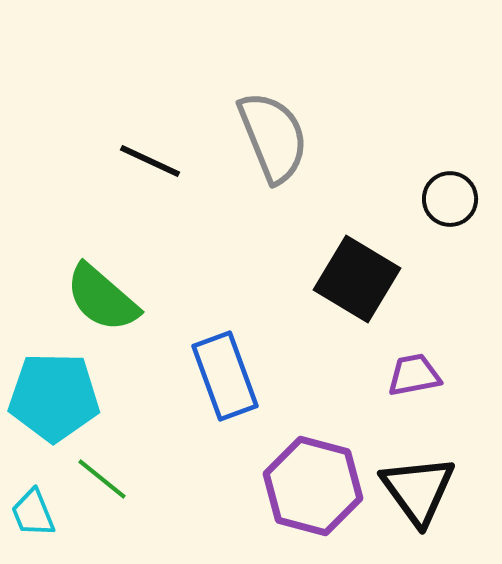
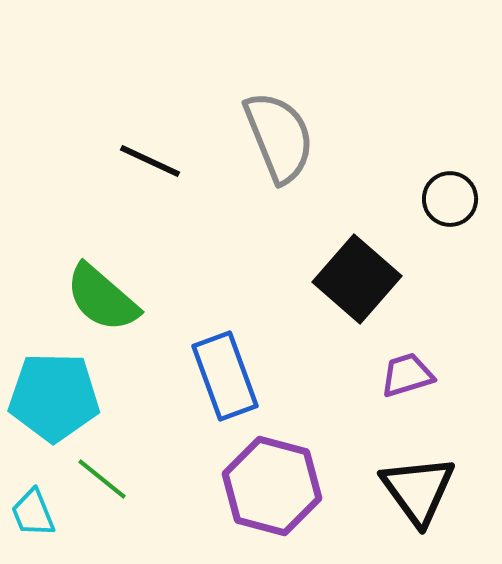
gray semicircle: moved 6 px right
black square: rotated 10 degrees clockwise
purple trapezoid: moved 7 px left; rotated 6 degrees counterclockwise
purple hexagon: moved 41 px left
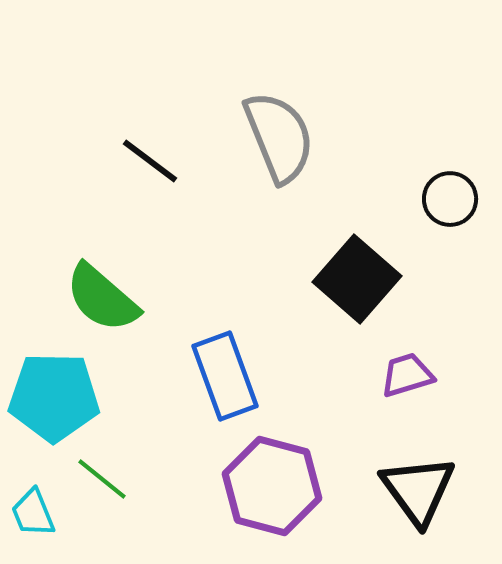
black line: rotated 12 degrees clockwise
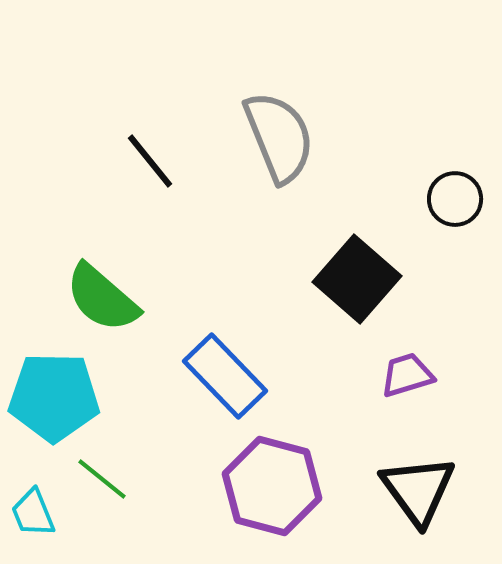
black line: rotated 14 degrees clockwise
black circle: moved 5 px right
blue rectangle: rotated 24 degrees counterclockwise
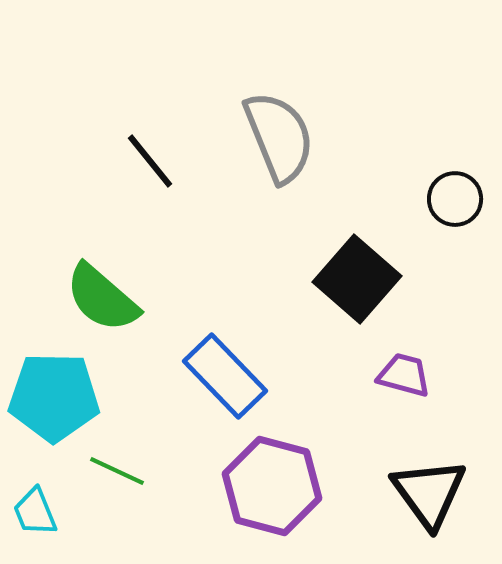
purple trapezoid: moved 3 px left; rotated 32 degrees clockwise
green line: moved 15 px right, 8 px up; rotated 14 degrees counterclockwise
black triangle: moved 11 px right, 3 px down
cyan trapezoid: moved 2 px right, 1 px up
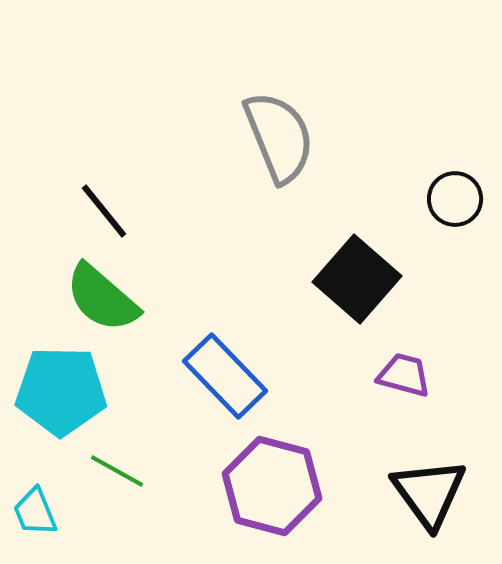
black line: moved 46 px left, 50 px down
cyan pentagon: moved 7 px right, 6 px up
green line: rotated 4 degrees clockwise
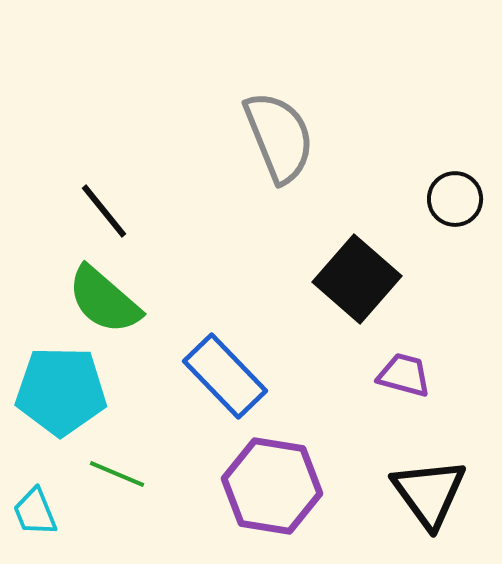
green semicircle: moved 2 px right, 2 px down
green line: moved 3 px down; rotated 6 degrees counterclockwise
purple hexagon: rotated 6 degrees counterclockwise
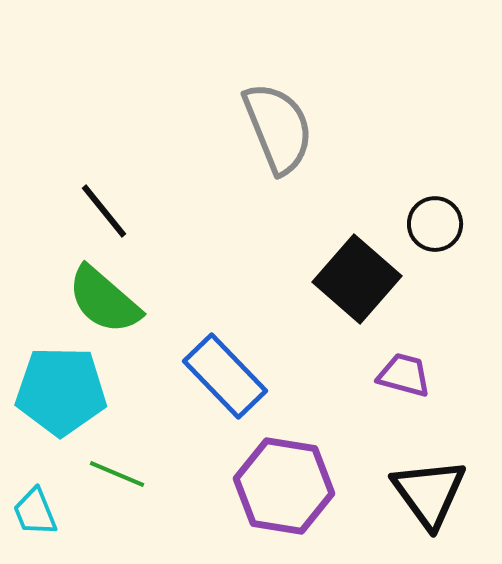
gray semicircle: moved 1 px left, 9 px up
black circle: moved 20 px left, 25 px down
purple hexagon: moved 12 px right
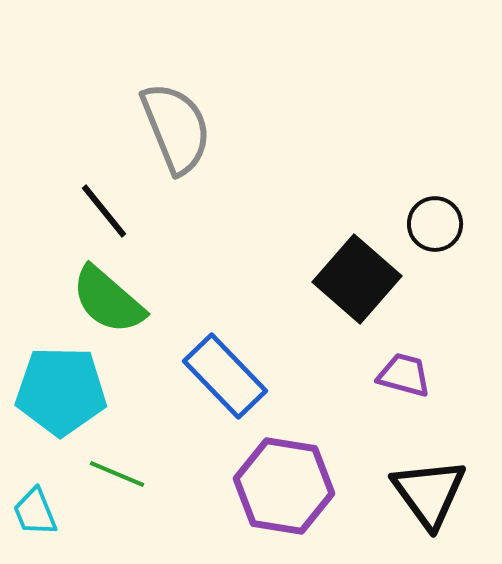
gray semicircle: moved 102 px left
green semicircle: moved 4 px right
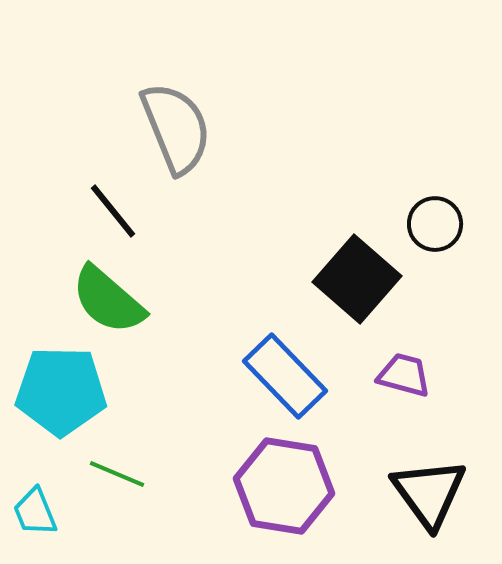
black line: moved 9 px right
blue rectangle: moved 60 px right
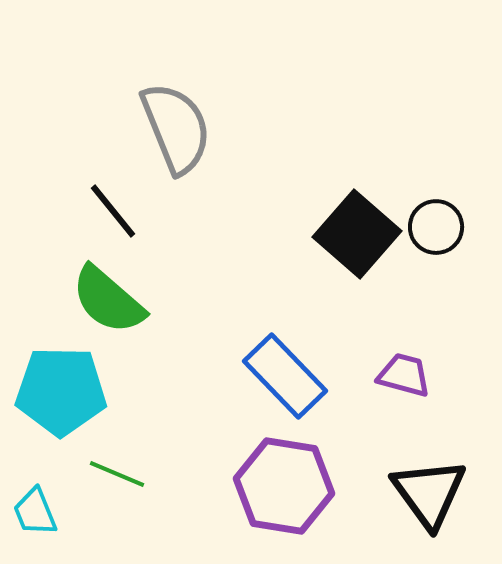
black circle: moved 1 px right, 3 px down
black square: moved 45 px up
